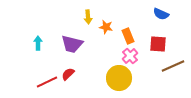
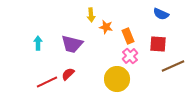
yellow arrow: moved 3 px right, 2 px up
yellow circle: moved 2 px left, 1 px down
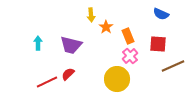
orange star: rotated 24 degrees clockwise
purple trapezoid: moved 1 px left, 1 px down
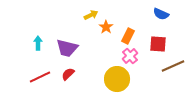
yellow arrow: rotated 112 degrees counterclockwise
orange rectangle: rotated 49 degrees clockwise
purple trapezoid: moved 4 px left, 3 px down
red line: moved 7 px left, 5 px up
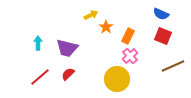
red square: moved 5 px right, 8 px up; rotated 18 degrees clockwise
red line: rotated 15 degrees counterclockwise
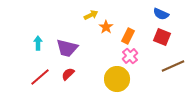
red square: moved 1 px left, 1 px down
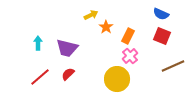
red square: moved 1 px up
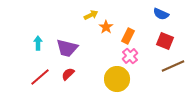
red square: moved 3 px right, 5 px down
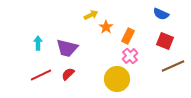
red line: moved 1 px right, 2 px up; rotated 15 degrees clockwise
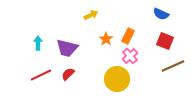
orange star: moved 12 px down
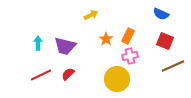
purple trapezoid: moved 2 px left, 2 px up
pink cross: rotated 28 degrees clockwise
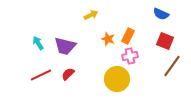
orange star: moved 2 px right; rotated 16 degrees counterclockwise
cyan arrow: rotated 32 degrees counterclockwise
brown line: moved 1 px left; rotated 30 degrees counterclockwise
